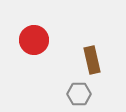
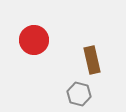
gray hexagon: rotated 15 degrees clockwise
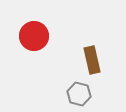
red circle: moved 4 px up
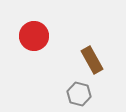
brown rectangle: rotated 16 degrees counterclockwise
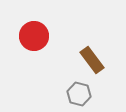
brown rectangle: rotated 8 degrees counterclockwise
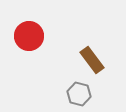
red circle: moved 5 px left
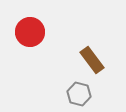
red circle: moved 1 px right, 4 px up
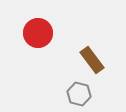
red circle: moved 8 px right, 1 px down
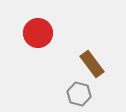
brown rectangle: moved 4 px down
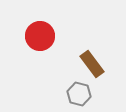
red circle: moved 2 px right, 3 px down
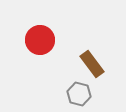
red circle: moved 4 px down
